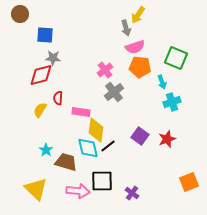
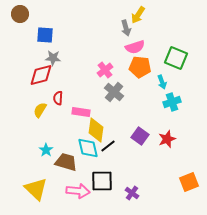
gray cross: rotated 12 degrees counterclockwise
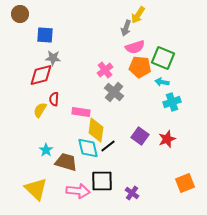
gray arrow: rotated 35 degrees clockwise
green square: moved 13 px left
cyan arrow: rotated 120 degrees clockwise
red semicircle: moved 4 px left, 1 px down
orange square: moved 4 px left, 1 px down
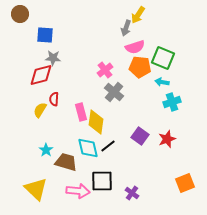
pink rectangle: rotated 66 degrees clockwise
yellow diamond: moved 8 px up
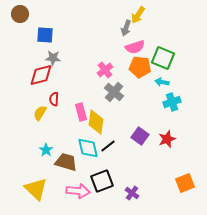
yellow semicircle: moved 3 px down
black square: rotated 20 degrees counterclockwise
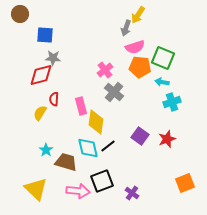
pink rectangle: moved 6 px up
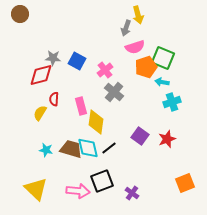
yellow arrow: rotated 48 degrees counterclockwise
blue square: moved 32 px right, 26 px down; rotated 24 degrees clockwise
orange pentagon: moved 6 px right; rotated 25 degrees counterclockwise
black line: moved 1 px right, 2 px down
cyan star: rotated 24 degrees counterclockwise
brown trapezoid: moved 5 px right, 13 px up
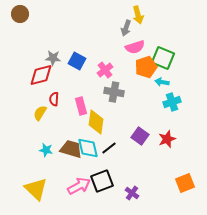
gray cross: rotated 30 degrees counterclockwise
pink arrow: moved 1 px right, 5 px up; rotated 35 degrees counterclockwise
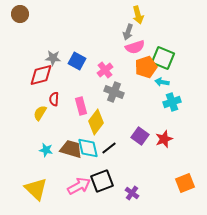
gray arrow: moved 2 px right, 4 px down
gray cross: rotated 12 degrees clockwise
yellow diamond: rotated 30 degrees clockwise
red star: moved 3 px left
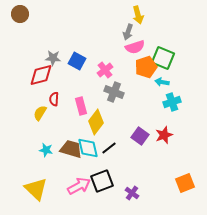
red star: moved 4 px up
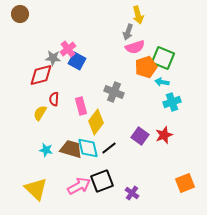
pink cross: moved 37 px left, 21 px up
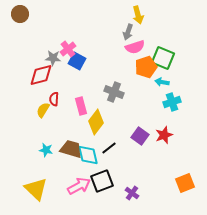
yellow semicircle: moved 3 px right, 3 px up
cyan diamond: moved 7 px down
